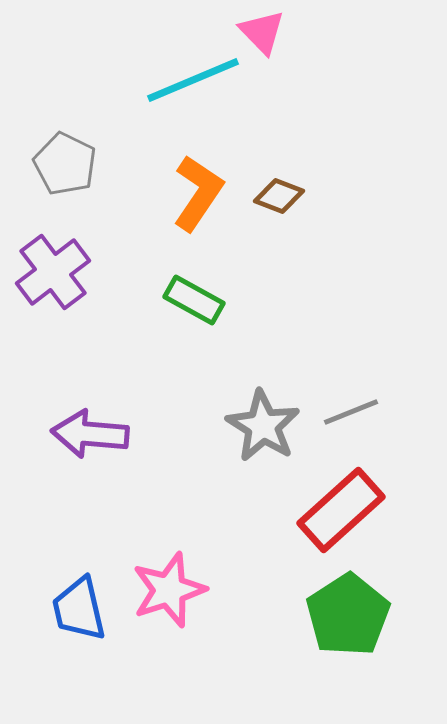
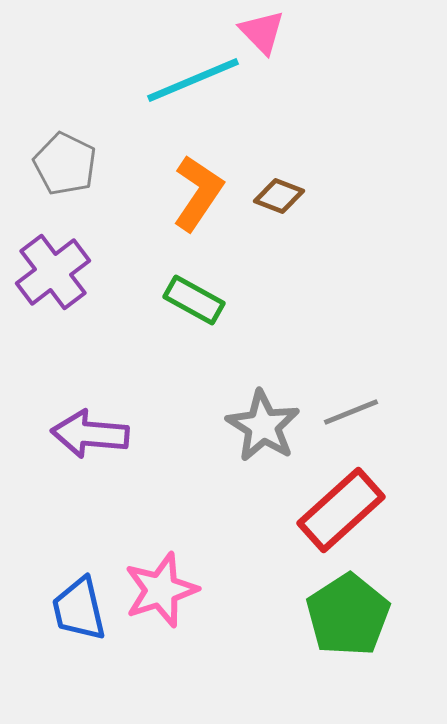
pink star: moved 8 px left
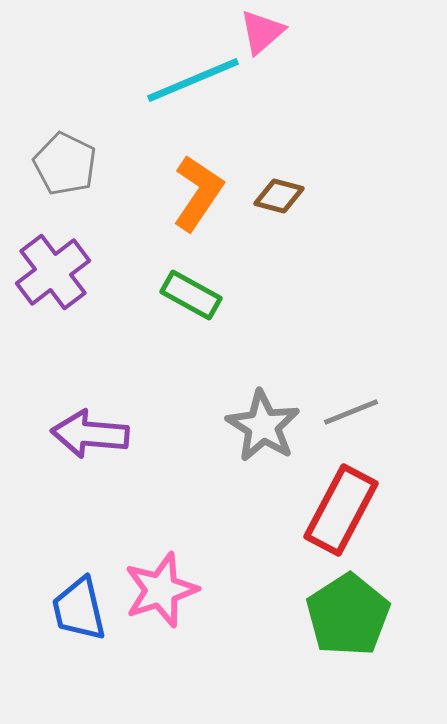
pink triangle: rotated 33 degrees clockwise
brown diamond: rotated 6 degrees counterclockwise
green rectangle: moved 3 px left, 5 px up
red rectangle: rotated 20 degrees counterclockwise
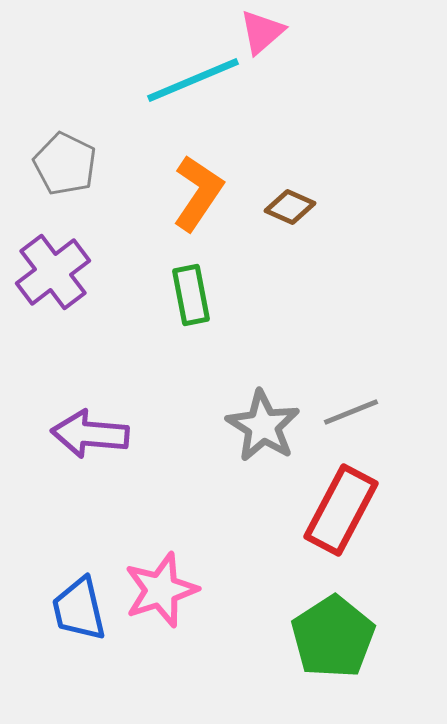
brown diamond: moved 11 px right, 11 px down; rotated 9 degrees clockwise
green rectangle: rotated 50 degrees clockwise
green pentagon: moved 15 px left, 22 px down
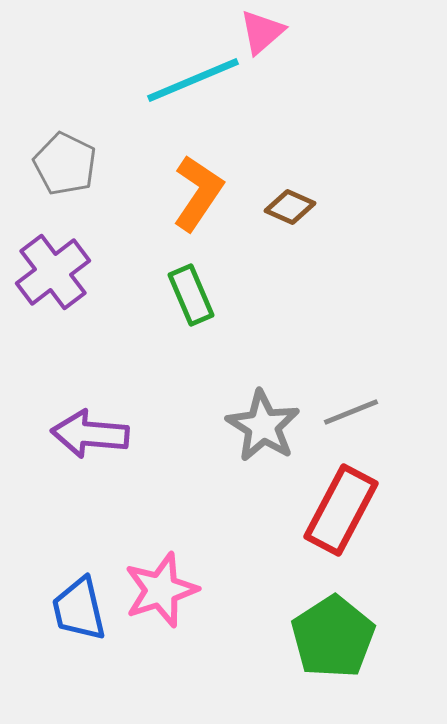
green rectangle: rotated 12 degrees counterclockwise
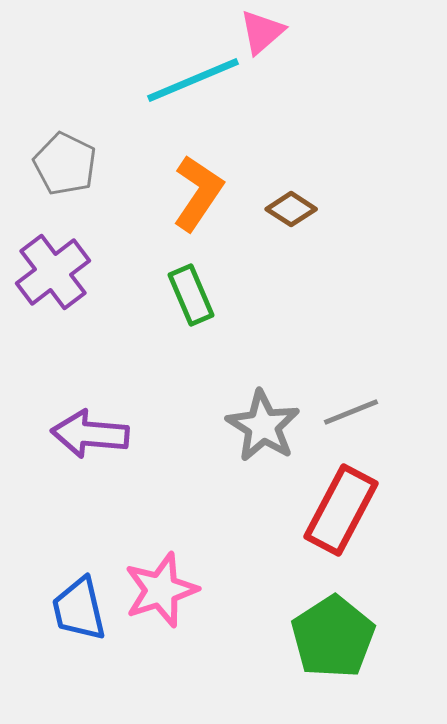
brown diamond: moved 1 px right, 2 px down; rotated 9 degrees clockwise
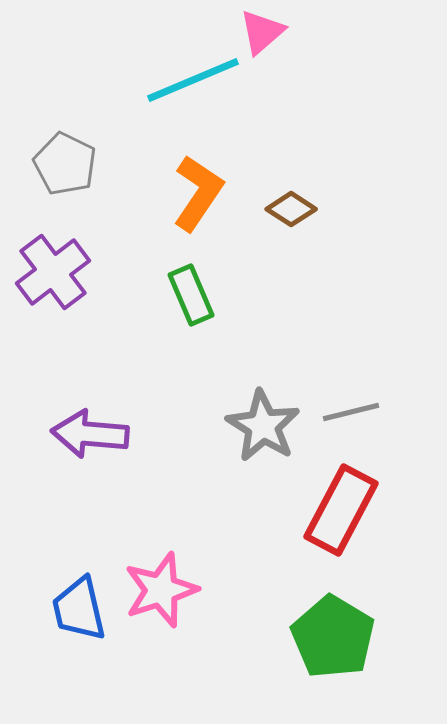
gray line: rotated 8 degrees clockwise
green pentagon: rotated 8 degrees counterclockwise
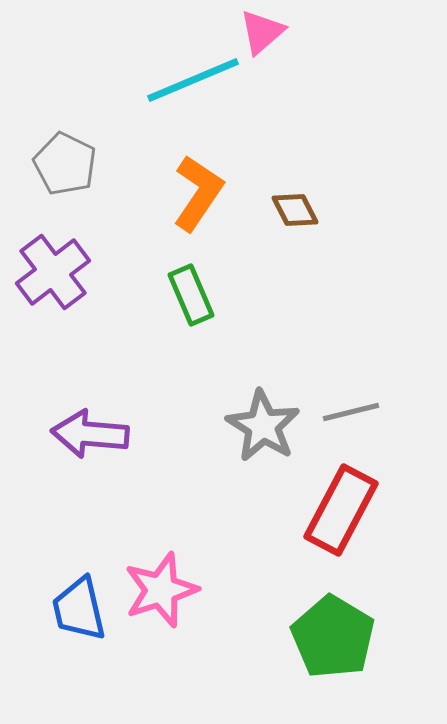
brown diamond: moved 4 px right, 1 px down; rotated 30 degrees clockwise
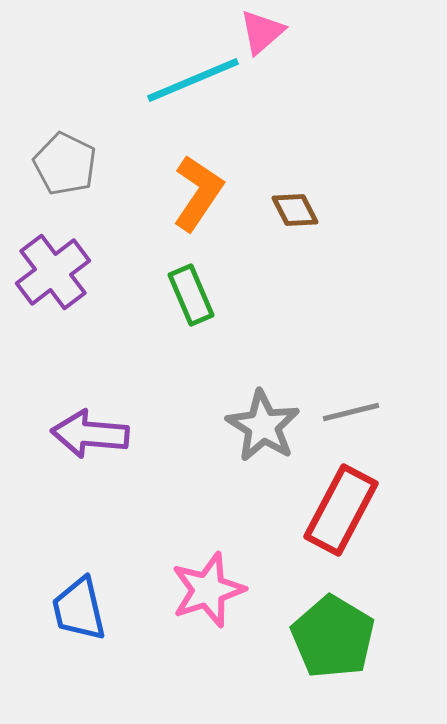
pink star: moved 47 px right
